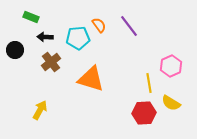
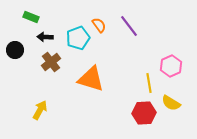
cyan pentagon: rotated 15 degrees counterclockwise
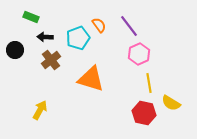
brown cross: moved 2 px up
pink hexagon: moved 32 px left, 12 px up
red hexagon: rotated 15 degrees clockwise
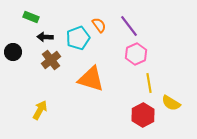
black circle: moved 2 px left, 2 px down
pink hexagon: moved 3 px left
red hexagon: moved 1 px left, 2 px down; rotated 20 degrees clockwise
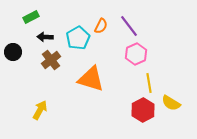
green rectangle: rotated 49 degrees counterclockwise
orange semicircle: moved 2 px right, 1 px down; rotated 63 degrees clockwise
cyan pentagon: rotated 10 degrees counterclockwise
red hexagon: moved 5 px up
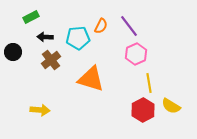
cyan pentagon: rotated 25 degrees clockwise
yellow semicircle: moved 3 px down
yellow arrow: rotated 66 degrees clockwise
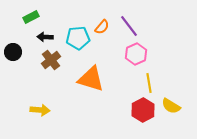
orange semicircle: moved 1 px right, 1 px down; rotated 14 degrees clockwise
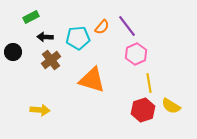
purple line: moved 2 px left
orange triangle: moved 1 px right, 1 px down
red hexagon: rotated 10 degrees clockwise
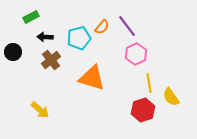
cyan pentagon: moved 1 px right; rotated 10 degrees counterclockwise
orange triangle: moved 2 px up
yellow semicircle: moved 9 px up; rotated 24 degrees clockwise
yellow arrow: rotated 36 degrees clockwise
